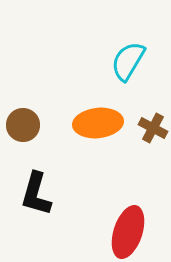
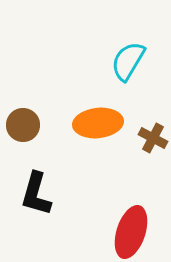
brown cross: moved 10 px down
red ellipse: moved 3 px right
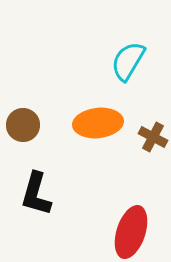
brown cross: moved 1 px up
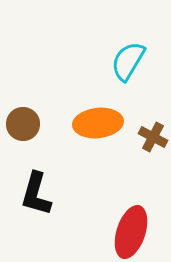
brown circle: moved 1 px up
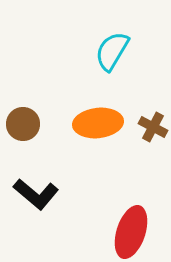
cyan semicircle: moved 16 px left, 10 px up
brown cross: moved 10 px up
black L-shape: rotated 66 degrees counterclockwise
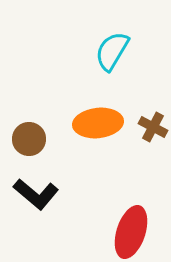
brown circle: moved 6 px right, 15 px down
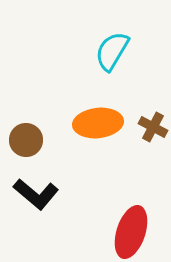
brown circle: moved 3 px left, 1 px down
